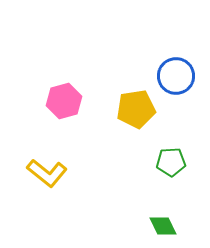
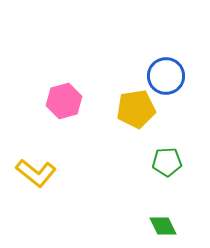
blue circle: moved 10 px left
green pentagon: moved 4 px left
yellow L-shape: moved 11 px left
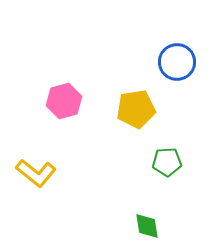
blue circle: moved 11 px right, 14 px up
green diamond: moved 16 px left; rotated 16 degrees clockwise
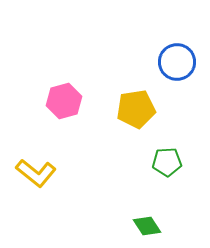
green diamond: rotated 24 degrees counterclockwise
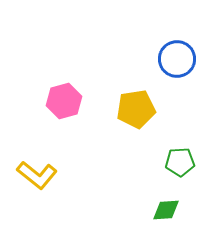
blue circle: moved 3 px up
green pentagon: moved 13 px right
yellow L-shape: moved 1 px right, 2 px down
green diamond: moved 19 px right, 16 px up; rotated 60 degrees counterclockwise
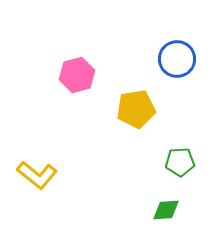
pink hexagon: moved 13 px right, 26 px up
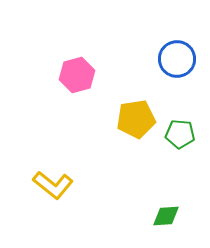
yellow pentagon: moved 10 px down
green pentagon: moved 28 px up; rotated 8 degrees clockwise
yellow L-shape: moved 16 px right, 10 px down
green diamond: moved 6 px down
